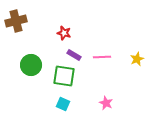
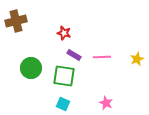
green circle: moved 3 px down
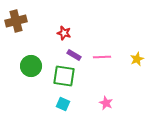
green circle: moved 2 px up
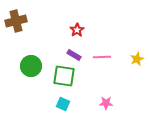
red star: moved 13 px right, 3 px up; rotated 24 degrees clockwise
pink star: rotated 24 degrees counterclockwise
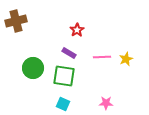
purple rectangle: moved 5 px left, 2 px up
yellow star: moved 11 px left
green circle: moved 2 px right, 2 px down
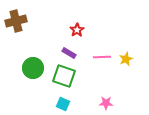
green square: rotated 10 degrees clockwise
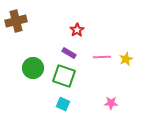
pink star: moved 5 px right
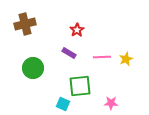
brown cross: moved 9 px right, 3 px down
green square: moved 16 px right, 10 px down; rotated 25 degrees counterclockwise
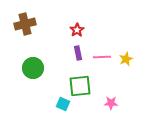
purple rectangle: moved 9 px right; rotated 48 degrees clockwise
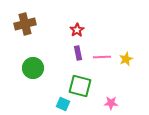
green square: rotated 20 degrees clockwise
